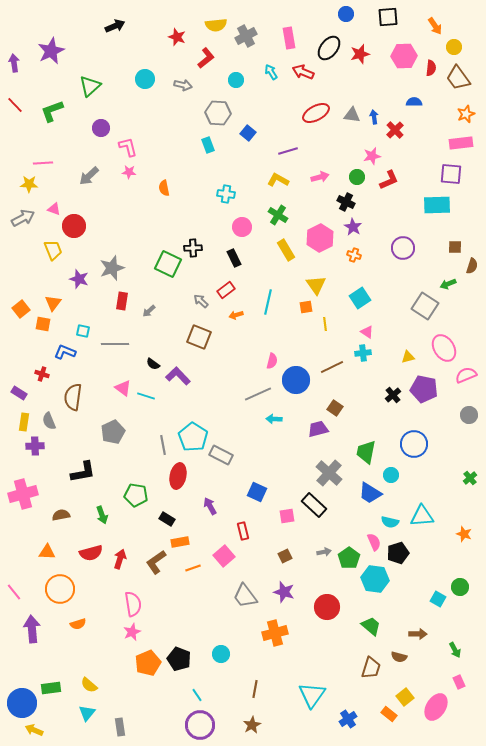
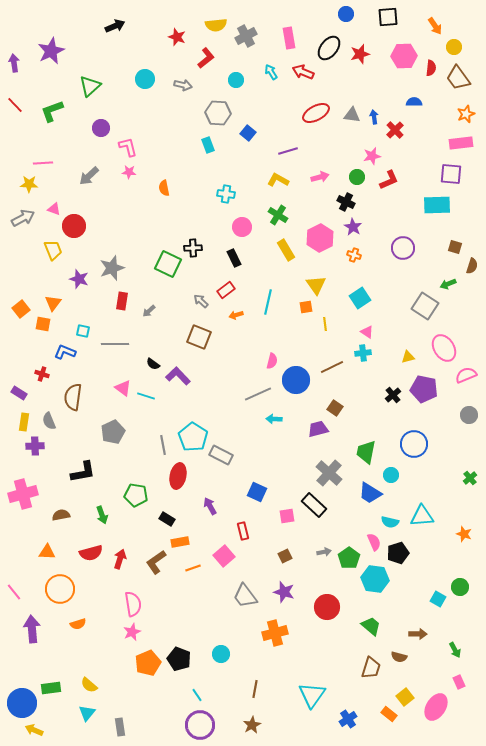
brown square at (455, 247): rotated 16 degrees clockwise
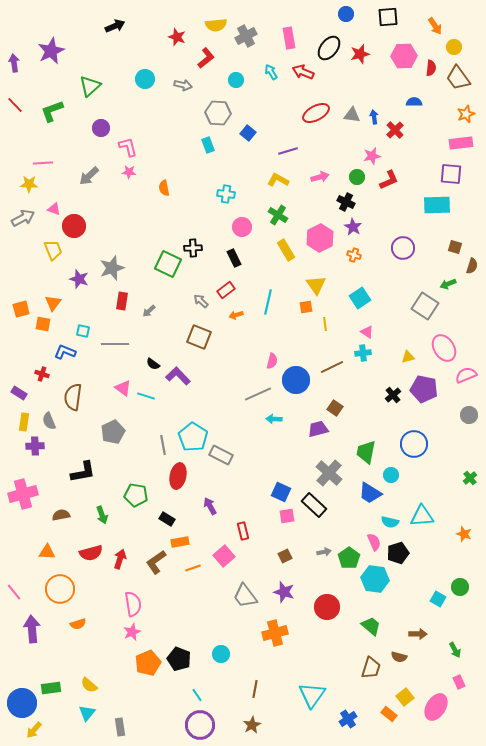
orange square at (21, 309): rotated 24 degrees clockwise
blue square at (257, 492): moved 24 px right
yellow arrow at (34, 730): rotated 72 degrees counterclockwise
